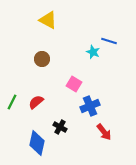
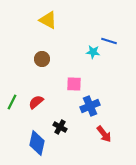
cyan star: rotated 16 degrees counterclockwise
pink square: rotated 28 degrees counterclockwise
red arrow: moved 2 px down
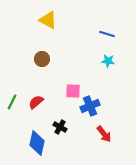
blue line: moved 2 px left, 7 px up
cyan star: moved 15 px right, 9 px down
pink square: moved 1 px left, 7 px down
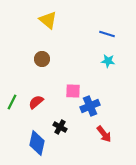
yellow triangle: rotated 12 degrees clockwise
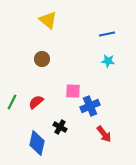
blue line: rotated 28 degrees counterclockwise
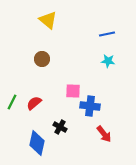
red semicircle: moved 2 px left, 1 px down
blue cross: rotated 30 degrees clockwise
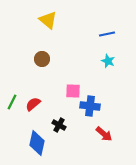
cyan star: rotated 16 degrees clockwise
red semicircle: moved 1 px left, 1 px down
black cross: moved 1 px left, 2 px up
red arrow: rotated 12 degrees counterclockwise
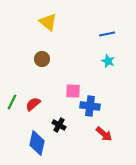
yellow triangle: moved 2 px down
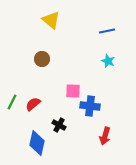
yellow triangle: moved 3 px right, 2 px up
blue line: moved 3 px up
red arrow: moved 1 px right, 2 px down; rotated 66 degrees clockwise
